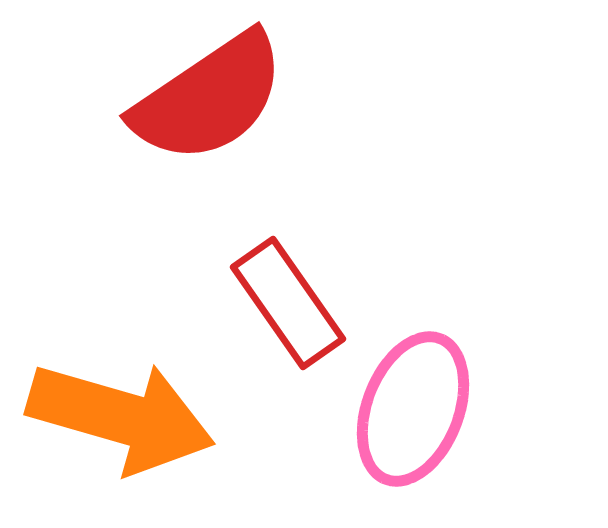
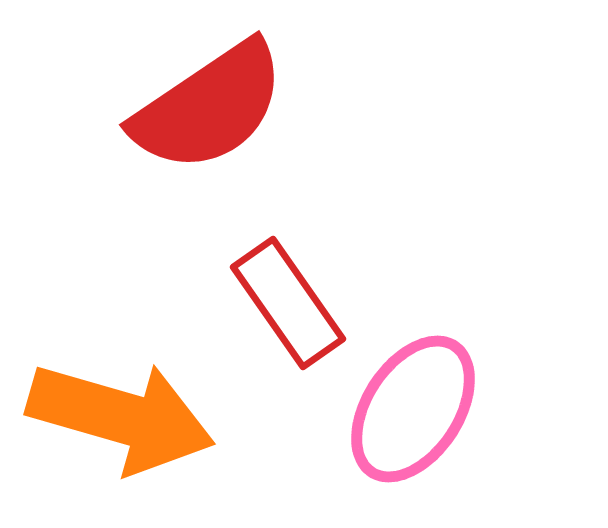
red semicircle: moved 9 px down
pink ellipse: rotated 12 degrees clockwise
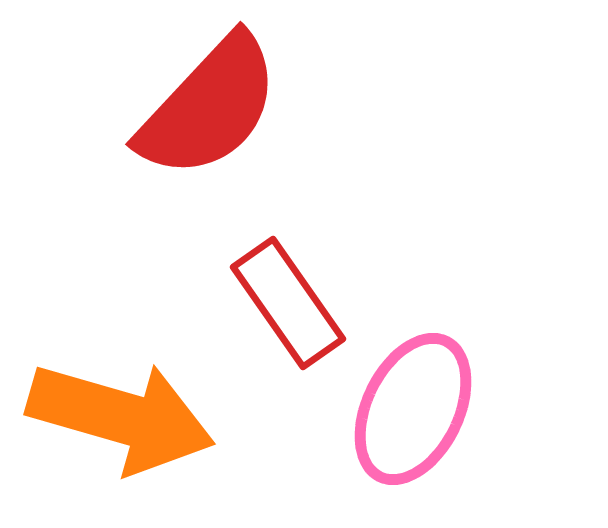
red semicircle: rotated 13 degrees counterclockwise
pink ellipse: rotated 7 degrees counterclockwise
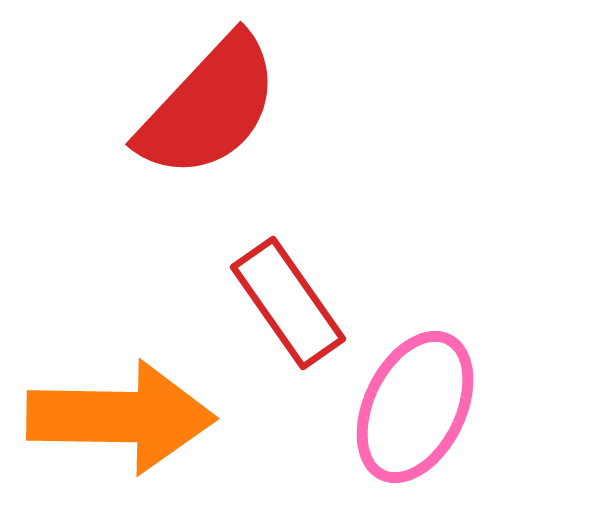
pink ellipse: moved 2 px right, 2 px up
orange arrow: rotated 15 degrees counterclockwise
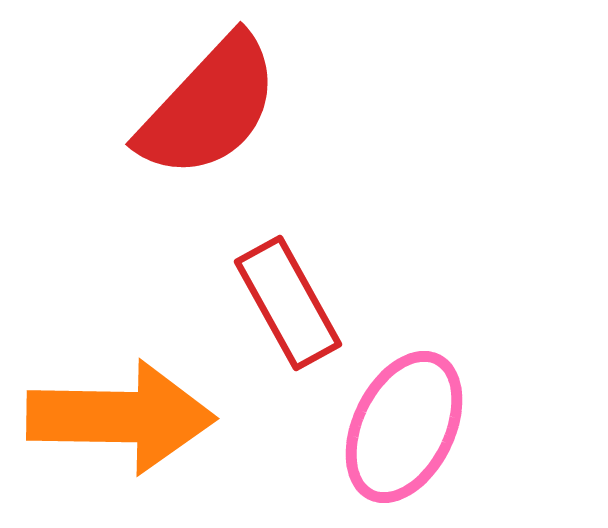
red rectangle: rotated 6 degrees clockwise
pink ellipse: moved 11 px left, 20 px down
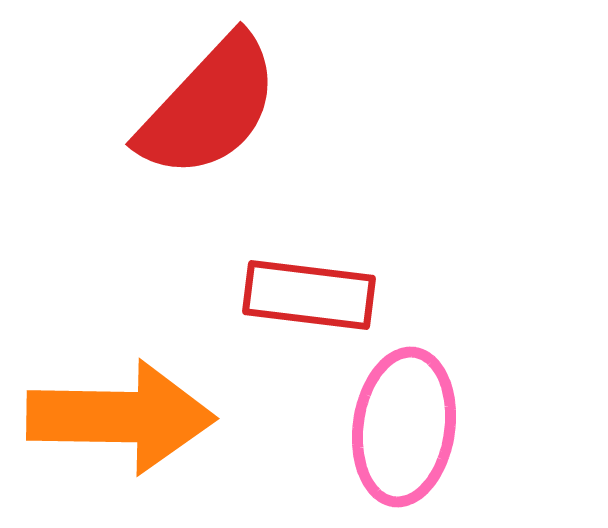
red rectangle: moved 21 px right, 8 px up; rotated 54 degrees counterclockwise
pink ellipse: rotated 18 degrees counterclockwise
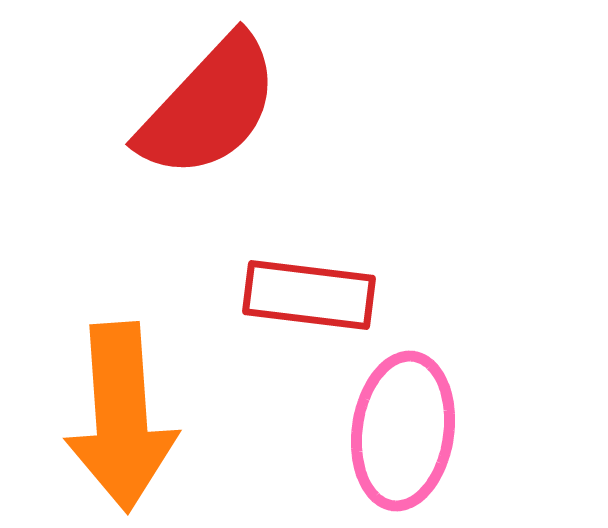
orange arrow: rotated 85 degrees clockwise
pink ellipse: moved 1 px left, 4 px down
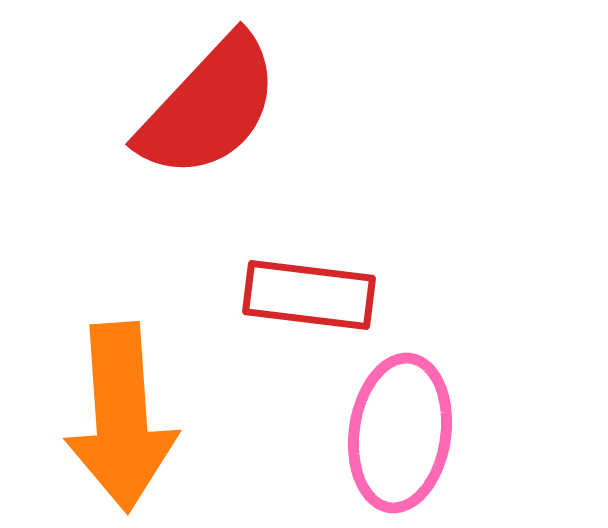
pink ellipse: moved 3 px left, 2 px down
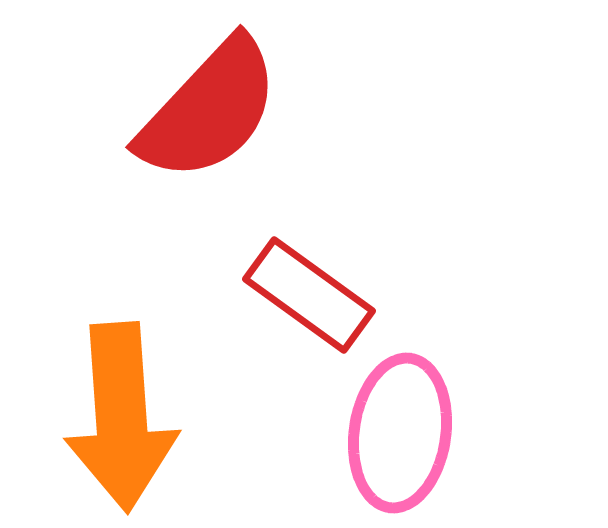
red semicircle: moved 3 px down
red rectangle: rotated 29 degrees clockwise
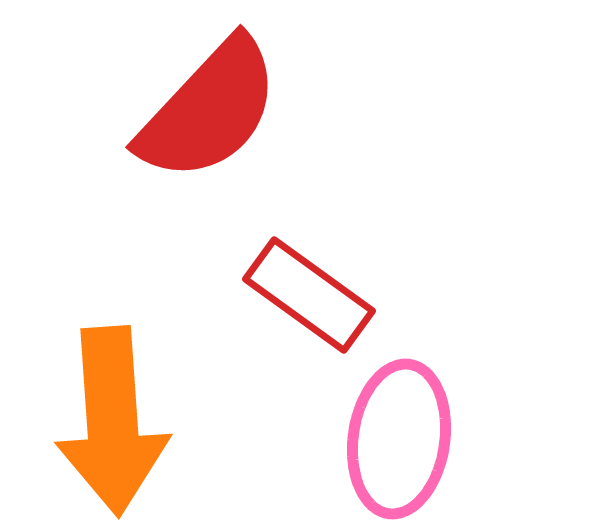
orange arrow: moved 9 px left, 4 px down
pink ellipse: moved 1 px left, 6 px down
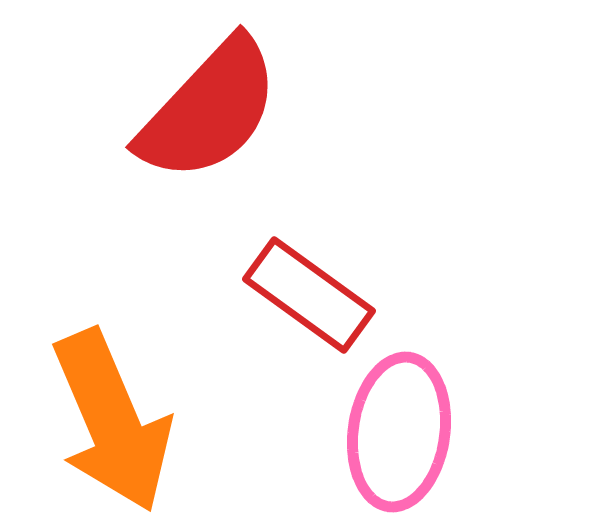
orange arrow: rotated 19 degrees counterclockwise
pink ellipse: moved 7 px up
